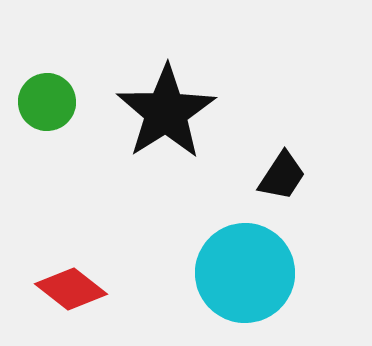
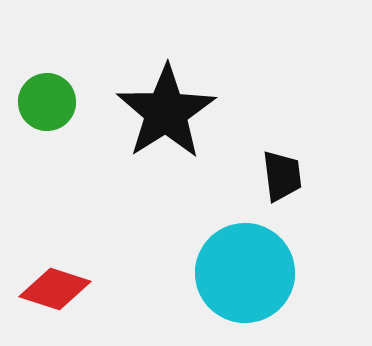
black trapezoid: rotated 40 degrees counterclockwise
red diamond: moved 16 px left; rotated 20 degrees counterclockwise
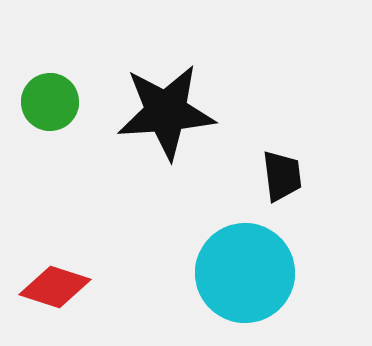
green circle: moved 3 px right
black star: rotated 28 degrees clockwise
red diamond: moved 2 px up
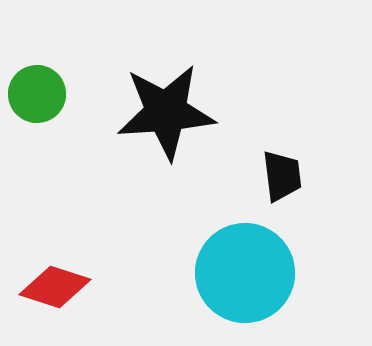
green circle: moved 13 px left, 8 px up
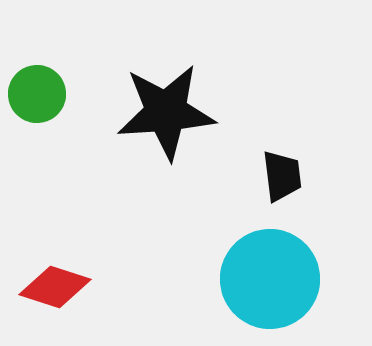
cyan circle: moved 25 px right, 6 px down
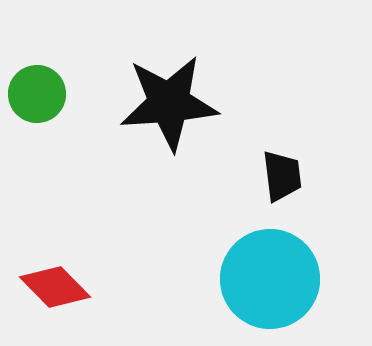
black star: moved 3 px right, 9 px up
red diamond: rotated 28 degrees clockwise
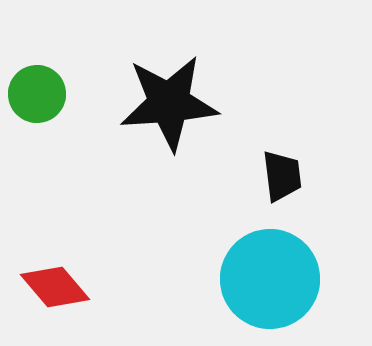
red diamond: rotated 4 degrees clockwise
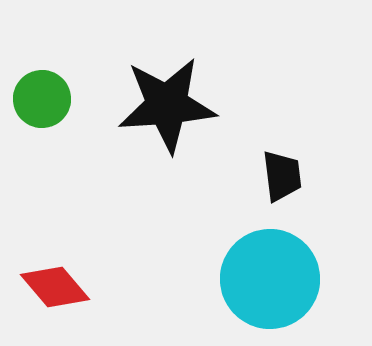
green circle: moved 5 px right, 5 px down
black star: moved 2 px left, 2 px down
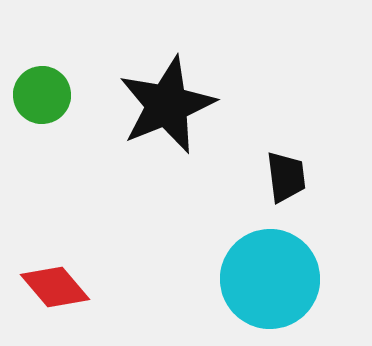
green circle: moved 4 px up
black star: rotated 18 degrees counterclockwise
black trapezoid: moved 4 px right, 1 px down
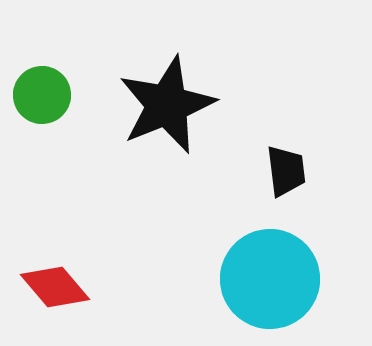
black trapezoid: moved 6 px up
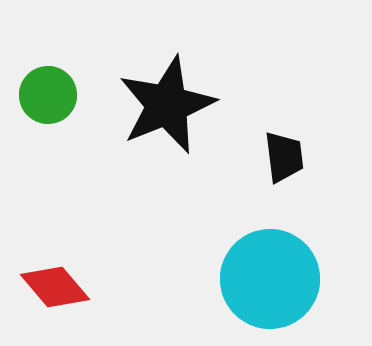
green circle: moved 6 px right
black trapezoid: moved 2 px left, 14 px up
